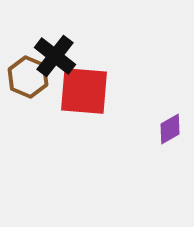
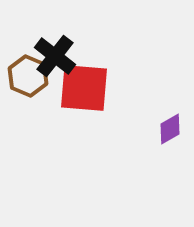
brown hexagon: moved 1 px up
red square: moved 3 px up
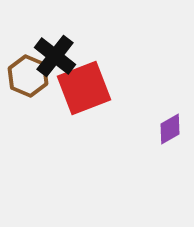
red square: rotated 26 degrees counterclockwise
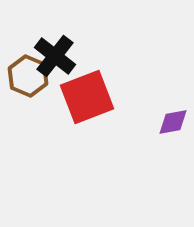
red square: moved 3 px right, 9 px down
purple diamond: moved 3 px right, 7 px up; rotated 20 degrees clockwise
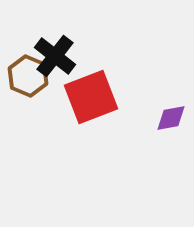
red square: moved 4 px right
purple diamond: moved 2 px left, 4 px up
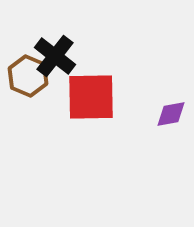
red square: rotated 20 degrees clockwise
purple diamond: moved 4 px up
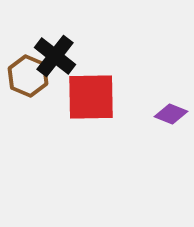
purple diamond: rotated 32 degrees clockwise
